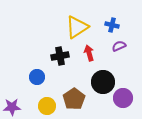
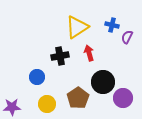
purple semicircle: moved 8 px right, 9 px up; rotated 40 degrees counterclockwise
brown pentagon: moved 4 px right, 1 px up
yellow circle: moved 2 px up
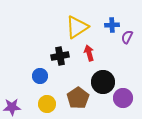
blue cross: rotated 16 degrees counterclockwise
blue circle: moved 3 px right, 1 px up
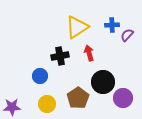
purple semicircle: moved 2 px up; rotated 16 degrees clockwise
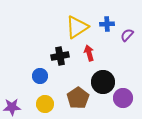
blue cross: moved 5 px left, 1 px up
yellow circle: moved 2 px left
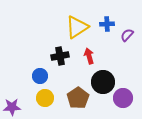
red arrow: moved 3 px down
yellow circle: moved 6 px up
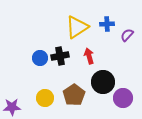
blue circle: moved 18 px up
brown pentagon: moved 4 px left, 3 px up
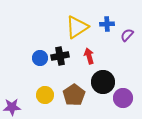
yellow circle: moved 3 px up
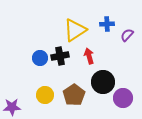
yellow triangle: moved 2 px left, 3 px down
